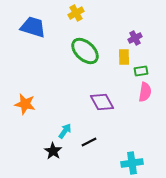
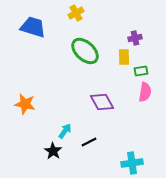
purple cross: rotated 16 degrees clockwise
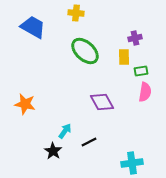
yellow cross: rotated 35 degrees clockwise
blue trapezoid: rotated 12 degrees clockwise
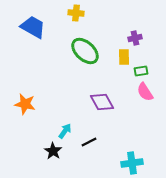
pink semicircle: rotated 138 degrees clockwise
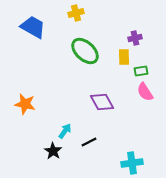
yellow cross: rotated 21 degrees counterclockwise
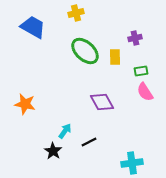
yellow rectangle: moved 9 px left
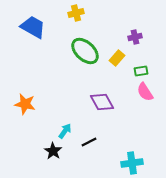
purple cross: moved 1 px up
yellow rectangle: moved 2 px right, 1 px down; rotated 42 degrees clockwise
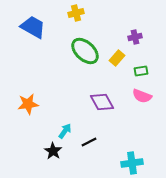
pink semicircle: moved 3 px left, 4 px down; rotated 36 degrees counterclockwise
orange star: moved 3 px right; rotated 20 degrees counterclockwise
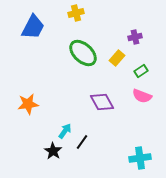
blue trapezoid: rotated 88 degrees clockwise
green ellipse: moved 2 px left, 2 px down
green rectangle: rotated 24 degrees counterclockwise
black line: moved 7 px left; rotated 28 degrees counterclockwise
cyan cross: moved 8 px right, 5 px up
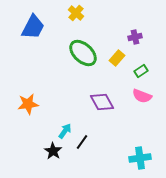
yellow cross: rotated 35 degrees counterclockwise
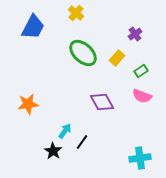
purple cross: moved 3 px up; rotated 24 degrees counterclockwise
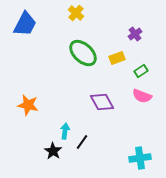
blue trapezoid: moved 8 px left, 3 px up
yellow rectangle: rotated 28 degrees clockwise
orange star: moved 1 px down; rotated 20 degrees clockwise
cyan arrow: rotated 28 degrees counterclockwise
